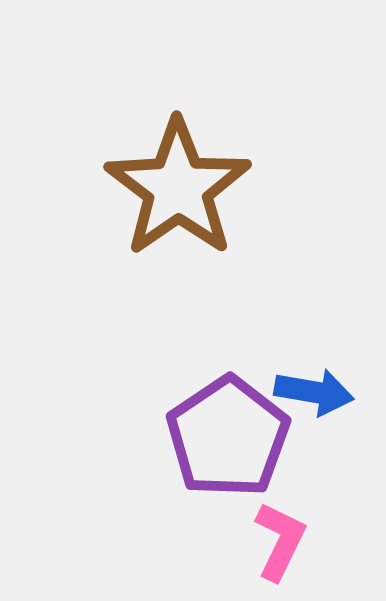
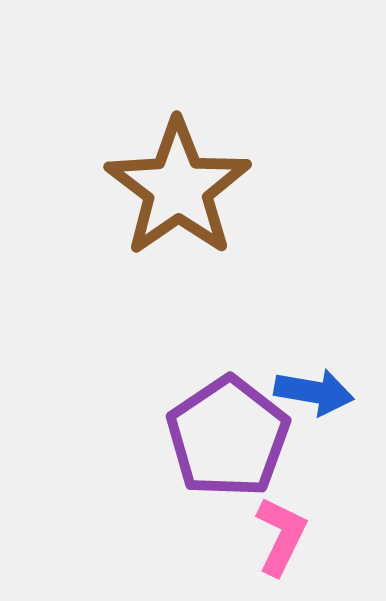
pink L-shape: moved 1 px right, 5 px up
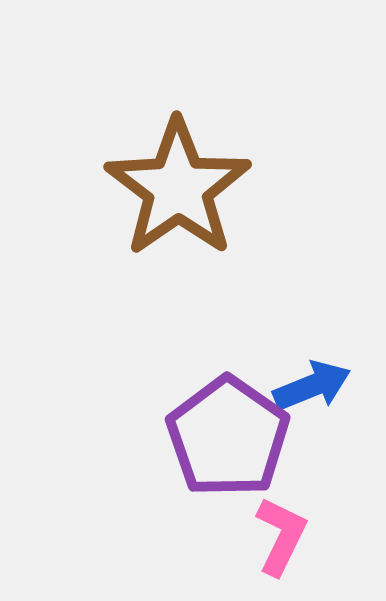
blue arrow: moved 2 px left, 6 px up; rotated 32 degrees counterclockwise
purple pentagon: rotated 3 degrees counterclockwise
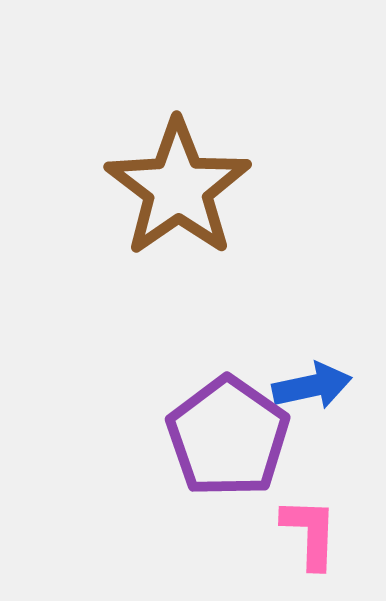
blue arrow: rotated 10 degrees clockwise
pink L-shape: moved 29 px right, 3 px up; rotated 24 degrees counterclockwise
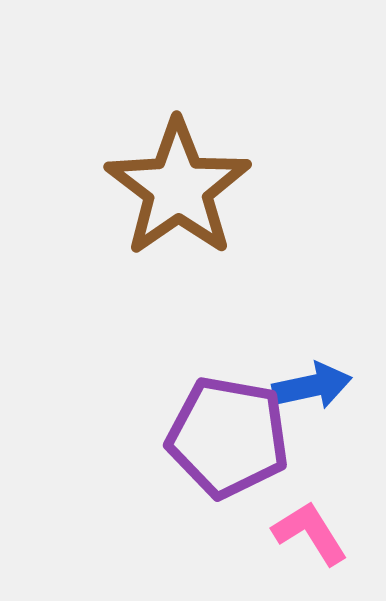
purple pentagon: rotated 25 degrees counterclockwise
pink L-shape: rotated 34 degrees counterclockwise
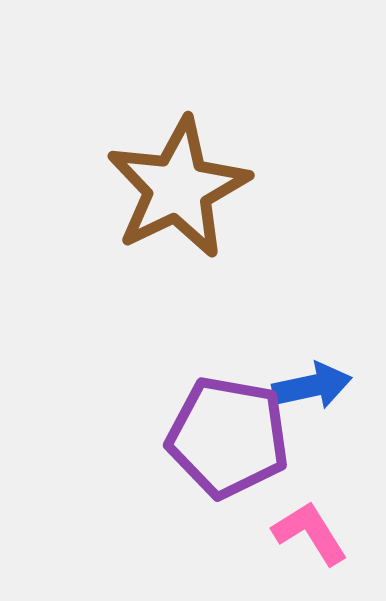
brown star: rotated 9 degrees clockwise
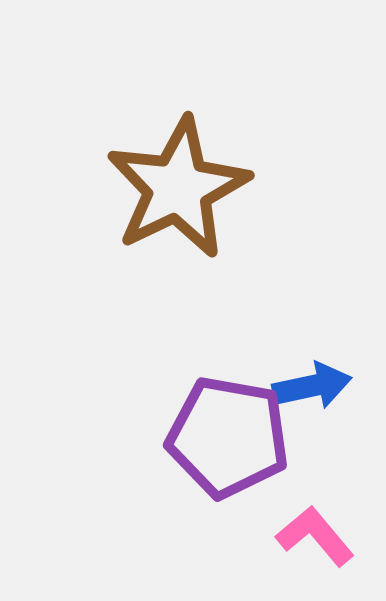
pink L-shape: moved 5 px right, 3 px down; rotated 8 degrees counterclockwise
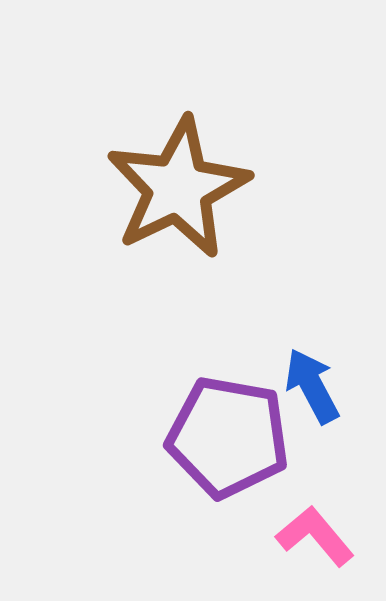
blue arrow: rotated 106 degrees counterclockwise
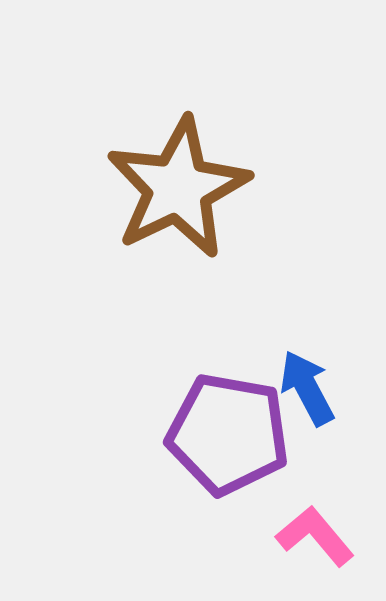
blue arrow: moved 5 px left, 2 px down
purple pentagon: moved 3 px up
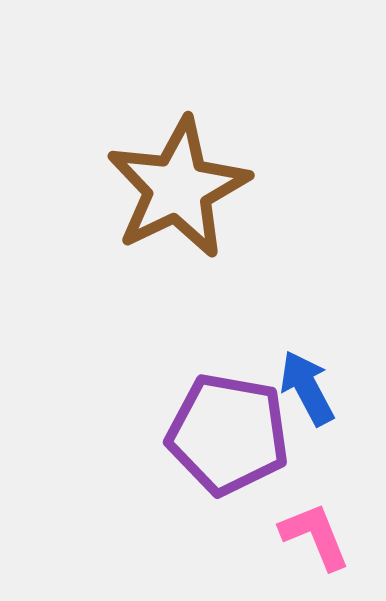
pink L-shape: rotated 18 degrees clockwise
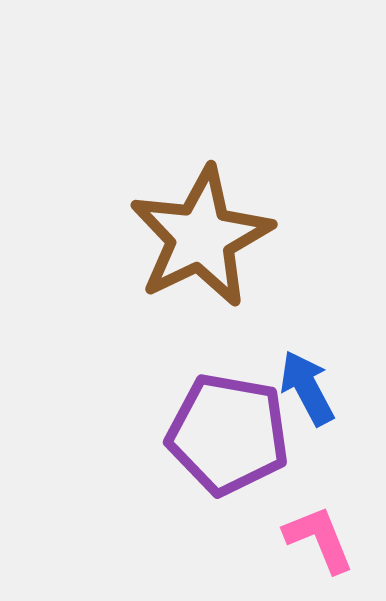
brown star: moved 23 px right, 49 px down
pink L-shape: moved 4 px right, 3 px down
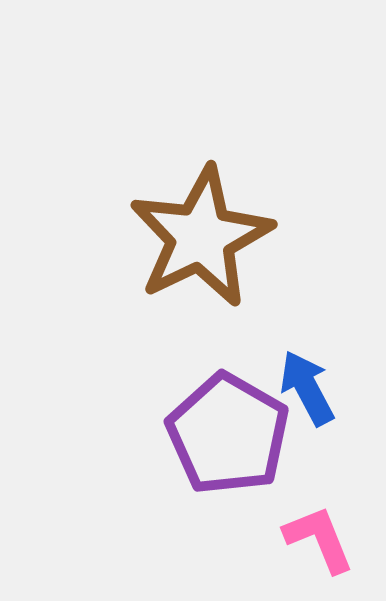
purple pentagon: rotated 20 degrees clockwise
